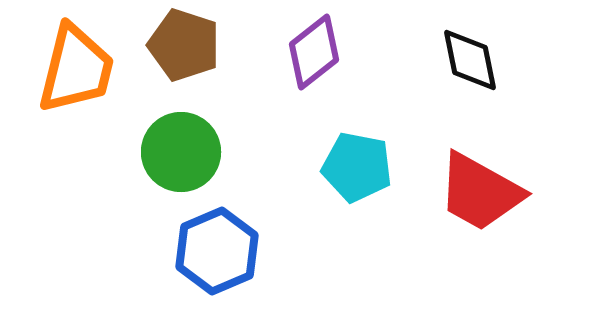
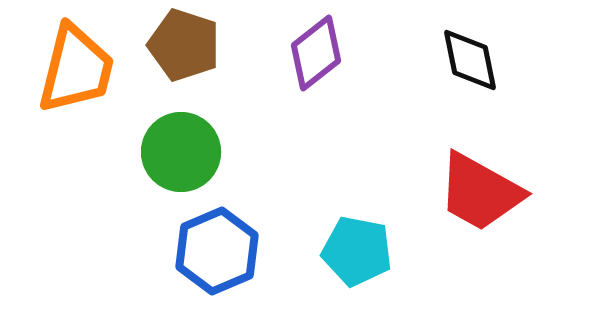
purple diamond: moved 2 px right, 1 px down
cyan pentagon: moved 84 px down
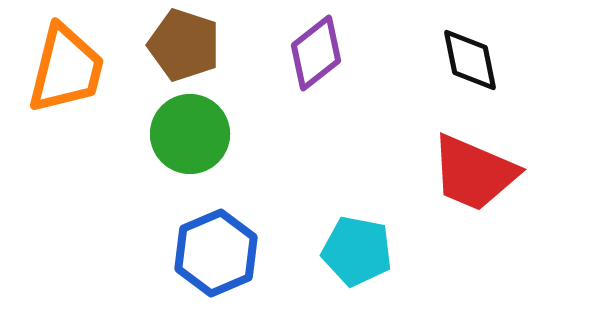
orange trapezoid: moved 10 px left
green circle: moved 9 px right, 18 px up
red trapezoid: moved 6 px left, 19 px up; rotated 6 degrees counterclockwise
blue hexagon: moved 1 px left, 2 px down
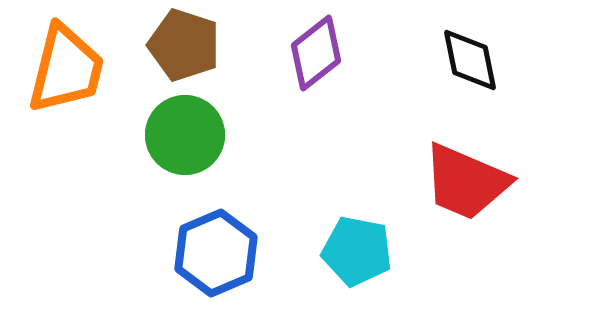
green circle: moved 5 px left, 1 px down
red trapezoid: moved 8 px left, 9 px down
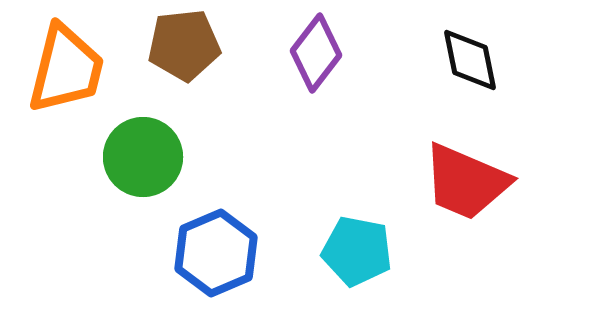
brown pentagon: rotated 24 degrees counterclockwise
purple diamond: rotated 14 degrees counterclockwise
green circle: moved 42 px left, 22 px down
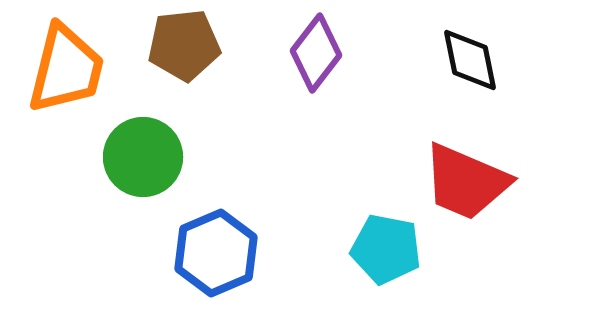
cyan pentagon: moved 29 px right, 2 px up
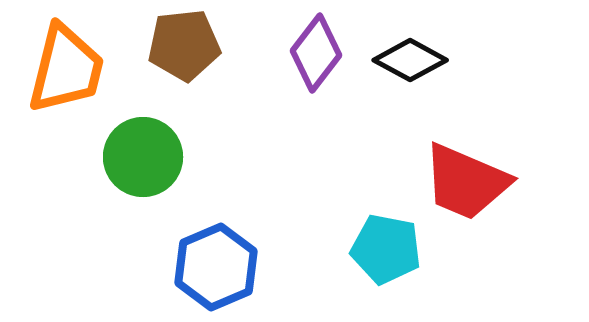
black diamond: moved 60 px left; rotated 50 degrees counterclockwise
blue hexagon: moved 14 px down
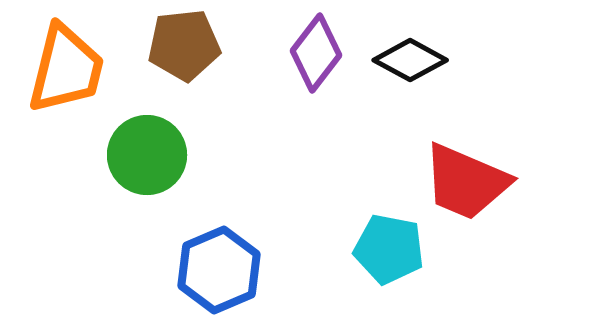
green circle: moved 4 px right, 2 px up
cyan pentagon: moved 3 px right
blue hexagon: moved 3 px right, 3 px down
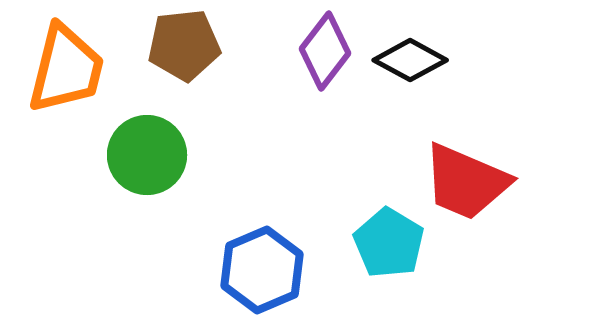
purple diamond: moved 9 px right, 2 px up
cyan pentagon: moved 6 px up; rotated 20 degrees clockwise
blue hexagon: moved 43 px right
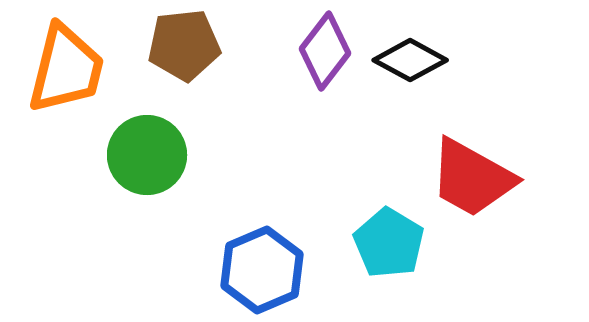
red trapezoid: moved 6 px right, 4 px up; rotated 6 degrees clockwise
